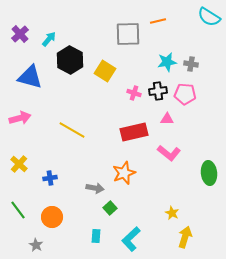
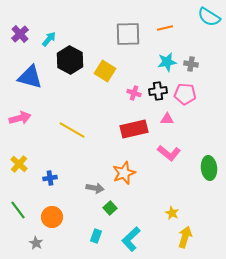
orange line: moved 7 px right, 7 px down
red rectangle: moved 3 px up
green ellipse: moved 5 px up
cyan rectangle: rotated 16 degrees clockwise
gray star: moved 2 px up
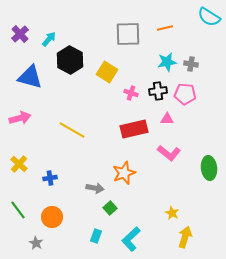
yellow square: moved 2 px right, 1 px down
pink cross: moved 3 px left
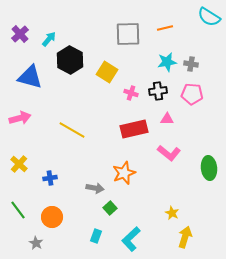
pink pentagon: moved 7 px right
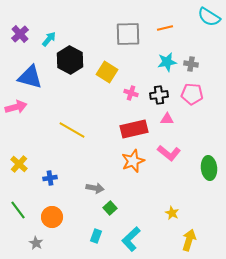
black cross: moved 1 px right, 4 px down
pink arrow: moved 4 px left, 11 px up
orange star: moved 9 px right, 12 px up
yellow arrow: moved 4 px right, 3 px down
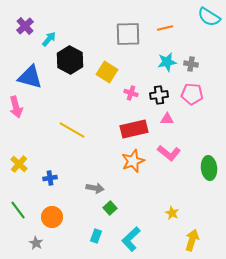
purple cross: moved 5 px right, 8 px up
pink arrow: rotated 90 degrees clockwise
yellow arrow: moved 3 px right
